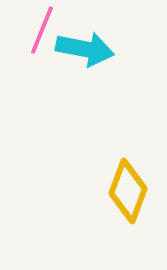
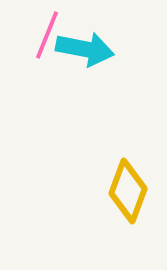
pink line: moved 5 px right, 5 px down
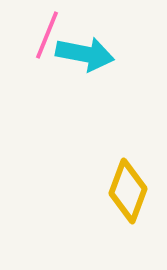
cyan arrow: moved 5 px down
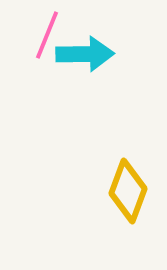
cyan arrow: rotated 12 degrees counterclockwise
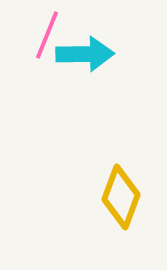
yellow diamond: moved 7 px left, 6 px down
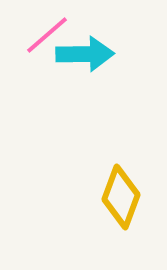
pink line: rotated 27 degrees clockwise
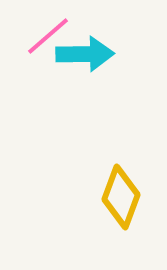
pink line: moved 1 px right, 1 px down
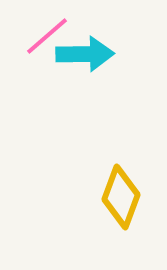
pink line: moved 1 px left
